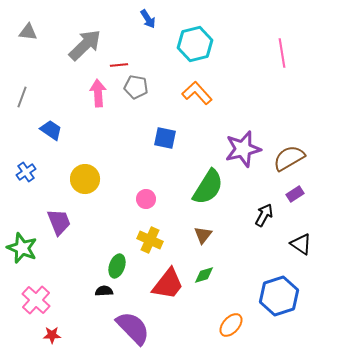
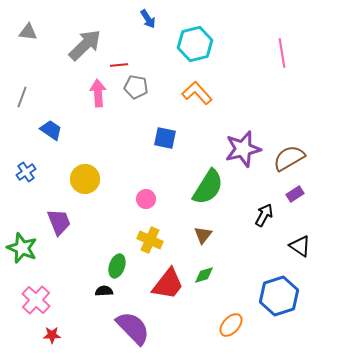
black triangle: moved 1 px left, 2 px down
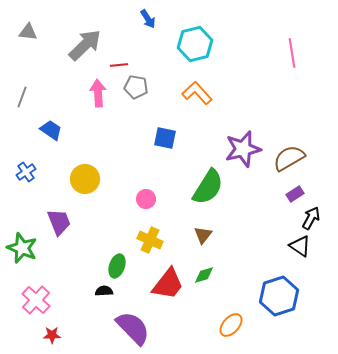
pink line: moved 10 px right
black arrow: moved 47 px right, 3 px down
